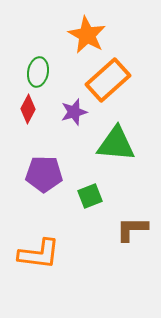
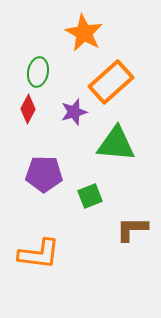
orange star: moved 3 px left, 2 px up
orange rectangle: moved 3 px right, 2 px down
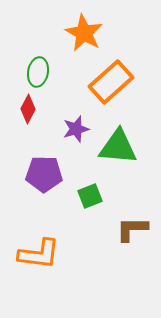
purple star: moved 2 px right, 17 px down
green triangle: moved 2 px right, 3 px down
